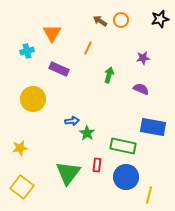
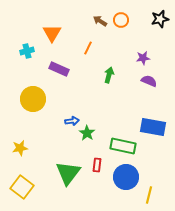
purple semicircle: moved 8 px right, 8 px up
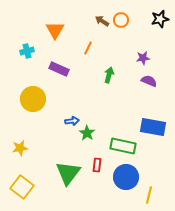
brown arrow: moved 2 px right
orange triangle: moved 3 px right, 3 px up
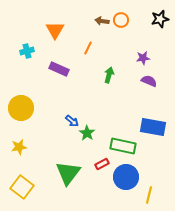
brown arrow: rotated 24 degrees counterclockwise
yellow circle: moved 12 px left, 9 px down
blue arrow: rotated 48 degrees clockwise
yellow star: moved 1 px left, 1 px up
red rectangle: moved 5 px right, 1 px up; rotated 56 degrees clockwise
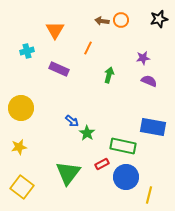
black star: moved 1 px left
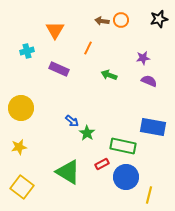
green arrow: rotated 84 degrees counterclockwise
green triangle: moved 1 px up; rotated 36 degrees counterclockwise
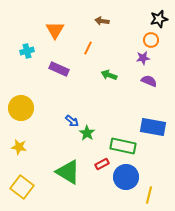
orange circle: moved 30 px right, 20 px down
yellow star: rotated 21 degrees clockwise
